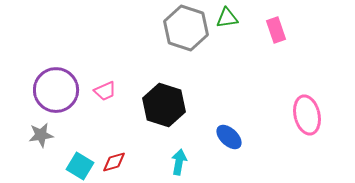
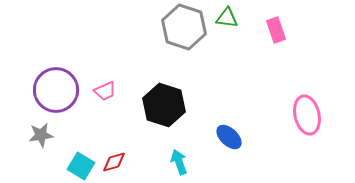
green triangle: rotated 15 degrees clockwise
gray hexagon: moved 2 px left, 1 px up
cyan arrow: rotated 30 degrees counterclockwise
cyan square: moved 1 px right
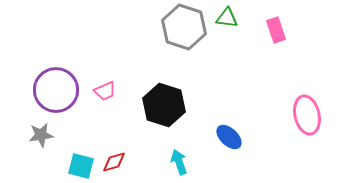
cyan square: rotated 16 degrees counterclockwise
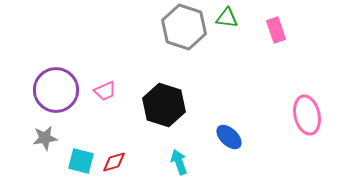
gray star: moved 4 px right, 3 px down
cyan square: moved 5 px up
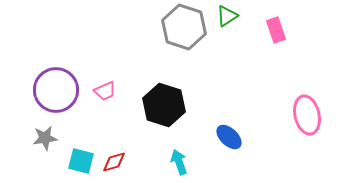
green triangle: moved 2 px up; rotated 40 degrees counterclockwise
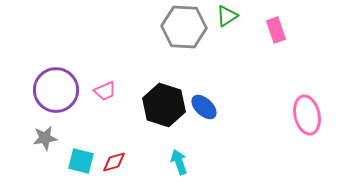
gray hexagon: rotated 15 degrees counterclockwise
blue ellipse: moved 25 px left, 30 px up
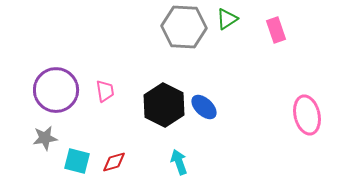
green triangle: moved 3 px down
pink trapezoid: rotated 75 degrees counterclockwise
black hexagon: rotated 9 degrees clockwise
cyan square: moved 4 px left
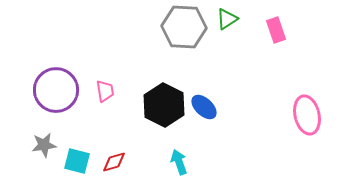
gray star: moved 1 px left, 7 px down
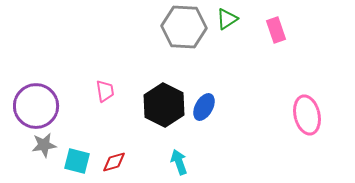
purple circle: moved 20 px left, 16 px down
blue ellipse: rotated 76 degrees clockwise
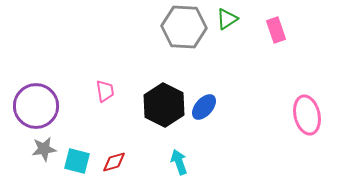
blue ellipse: rotated 12 degrees clockwise
gray star: moved 4 px down
